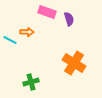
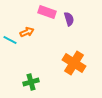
orange arrow: rotated 24 degrees counterclockwise
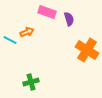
orange cross: moved 13 px right, 13 px up
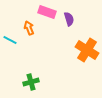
orange arrow: moved 2 px right, 4 px up; rotated 88 degrees counterclockwise
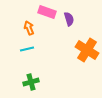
cyan line: moved 17 px right, 9 px down; rotated 40 degrees counterclockwise
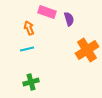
orange cross: rotated 25 degrees clockwise
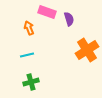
cyan line: moved 6 px down
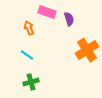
cyan line: rotated 48 degrees clockwise
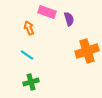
orange cross: moved 1 px down; rotated 15 degrees clockwise
